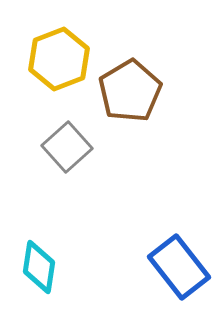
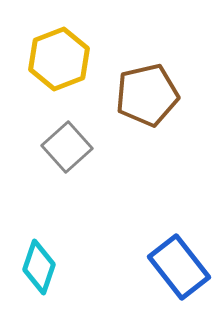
brown pentagon: moved 17 px right, 4 px down; rotated 18 degrees clockwise
cyan diamond: rotated 10 degrees clockwise
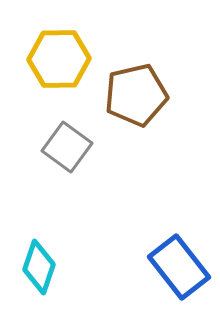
yellow hexagon: rotated 20 degrees clockwise
brown pentagon: moved 11 px left
gray square: rotated 12 degrees counterclockwise
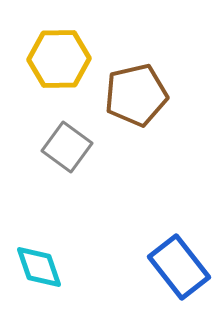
cyan diamond: rotated 38 degrees counterclockwise
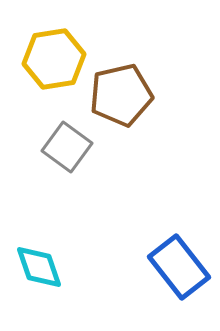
yellow hexagon: moved 5 px left; rotated 8 degrees counterclockwise
brown pentagon: moved 15 px left
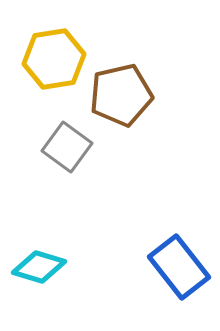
cyan diamond: rotated 54 degrees counterclockwise
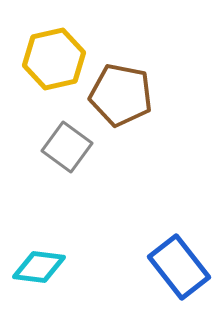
yellow hexagon: rotated 4 degrees counterclockwise
brown pentagon: rotated 24 degrees clockwise
cyan diamond: rotated 10 degrees counterclockwise
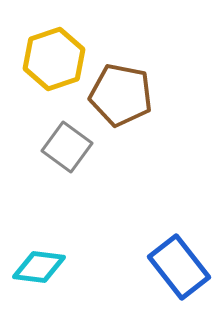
yellow hexagon: rotated 6 degrees counterclockwise
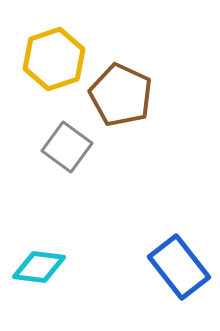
brown pentagon: rotated 14 degrees clockwise
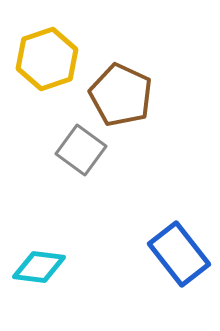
yellow hexagon: moved 7 px left
gray square: moved 14 px right, 3 px down
blue rectangle: moved 13 px up
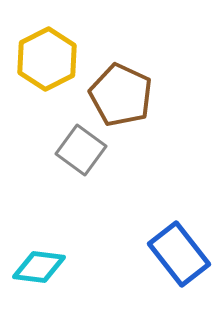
yellow hexagon: rotated 8 degrees counterclockwise
